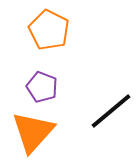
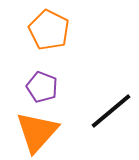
orange triangle: moved 4 px right
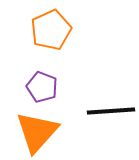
orange pentagon: moved 2 px right; rotated 21 degrees clockwise
black line: rotated 36 degrees clockwise
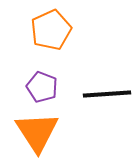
black line: moved 4 px left, 17 px up
orange triangle: rotated 15 degrees counterclockwise
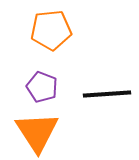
orange pentagon: rotated 18 degrees clockwise
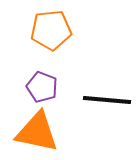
black line: moved 6 px down; rotated 9 degrees clockwise
orange triangle: rotated 45 degrees counterclockwise
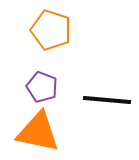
orange pentagon: rotated 24 degrees clockwise
orange triangle: moved 1 px right
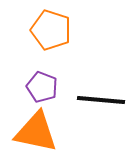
black line: moved 6 px left
orange triangle: moved 2 px left
